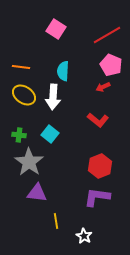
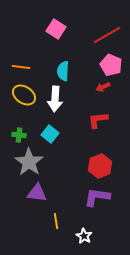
white arrow: moved 2 px right, 2 px down
red L-shape: rotated 135 degrees clockwise
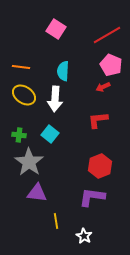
purple L-shape: moved 5 px left
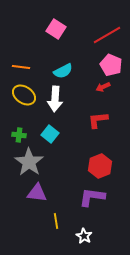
cyan semicircle: rotated 120 degrees counterclockwise
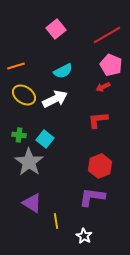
pink square: rotated 18 degrees clockwise
orange line: moved 5 px left, 1 px up; rotated 24 degrees counterclockwise
white arrow: rotated 120 degrees counterclockwise
cyan square: moved 5 px left, 5 px down
purple triangle: moved 5 px left, 10 px down; rotated 25 degrees clockwise
